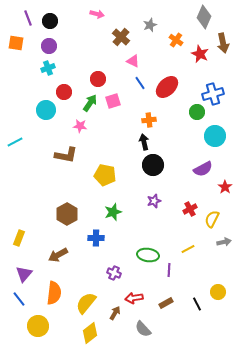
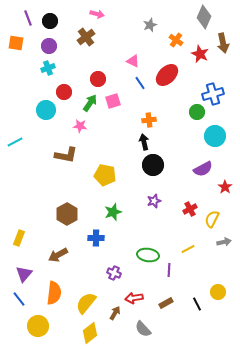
brown cross at (121, 37): moved 35 px left; rotated 12 degrees clockwise
red ellipse at (167, 87): moved 12 px up
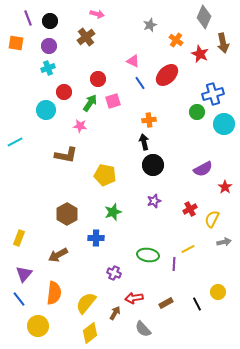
cyan circle at (215, 136): moved 9 px right, 12 px up
purple line at (169, 270): moved 5 px right, 6 px up
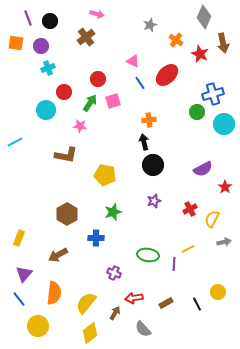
purple circle at (49, 46): moved 8 px left
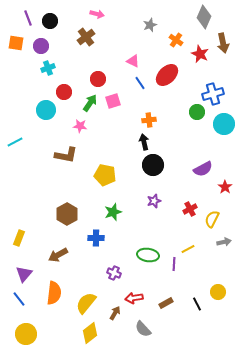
yellow circle at (38, 326): moved 12 px left, 8 px down
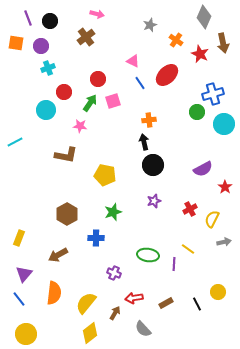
yellow line at (188, 249): rotated 64 degrees clockwise
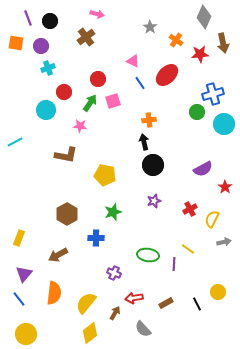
gray star at (150, 25): moved 2 px down; rotated 16 degrees counterclockwise
red star at (200, 54): rotated 30 degrees counterclockwise
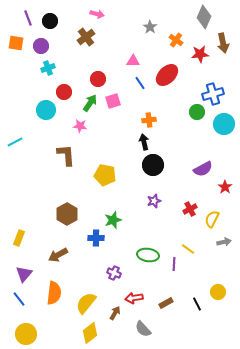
pink triangle at (133, 61): rotated 24 degrees counterclockwise
brown L-shape at (66, 155): rotated 105 degrees counterclockwise
green star at (113, 212): moved 8 px down
